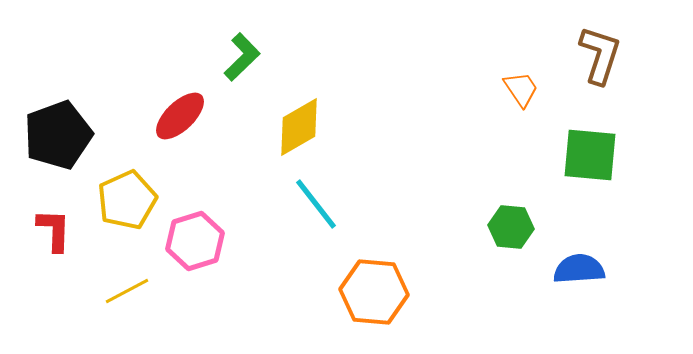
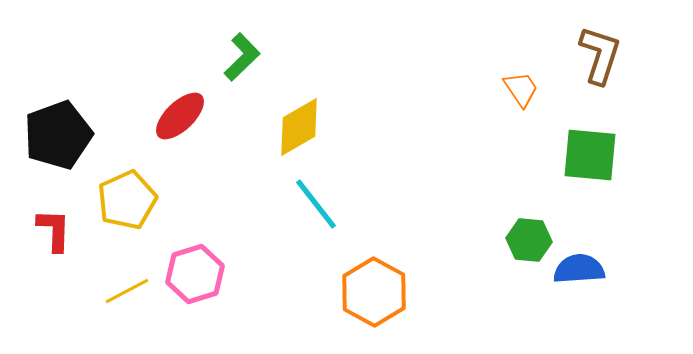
green hexagon: moved 18 px right, 13 px down
pink hexagon: moved 33 px down
orange hexagon: rotated 24 degrees clockwise
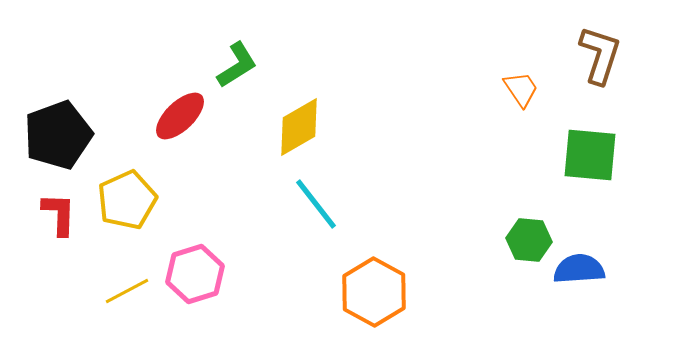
green L-shape: moved 5 px left, 8 px down; rotated 12 degrees clockwise
red L-shape: moved 5 px right, 16 px up
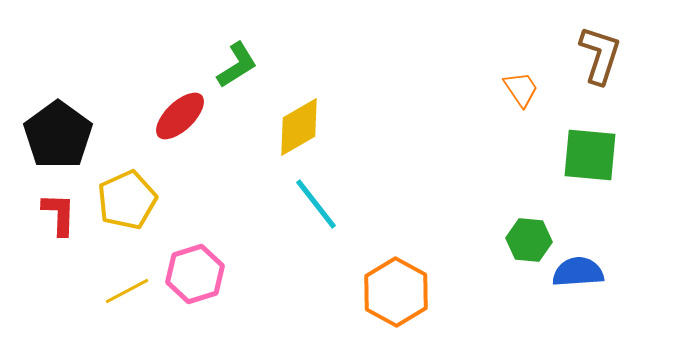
black pentagon: rotated 16 degrees counterclockwise
blue semicircle: moved 1 px left, 3 px down
orange hexagon: moved 22 px right
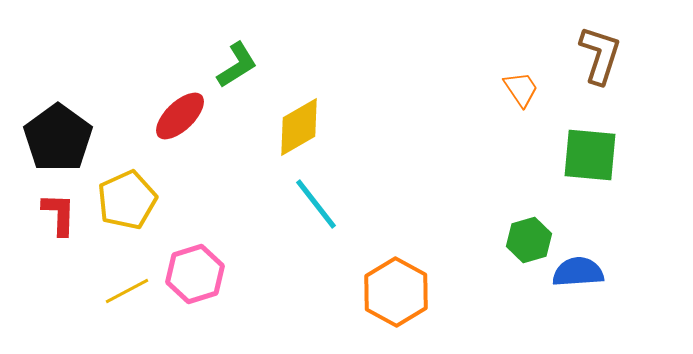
black pentagon: moved 3 px down
green hexagon: rotated 21 degrees counterclockwise
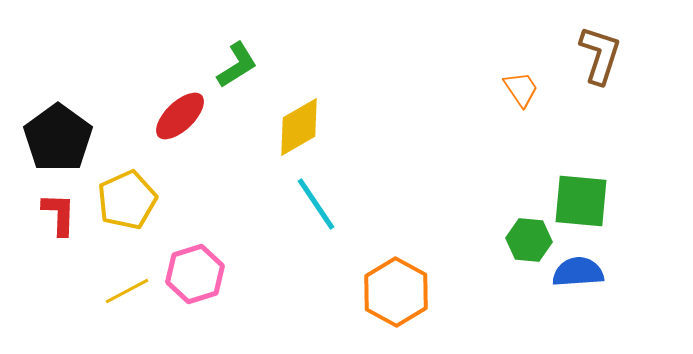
green square: moved 9 px left, 46 px down
cyan line: rotated 4 degrees clockwise
green hexagon: rotated 21 degrees clockwise
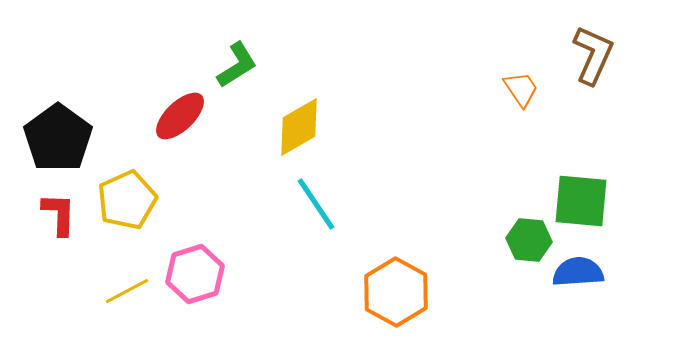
brown L-shape: moved 7 px left; rotated 6 degrees clockwise
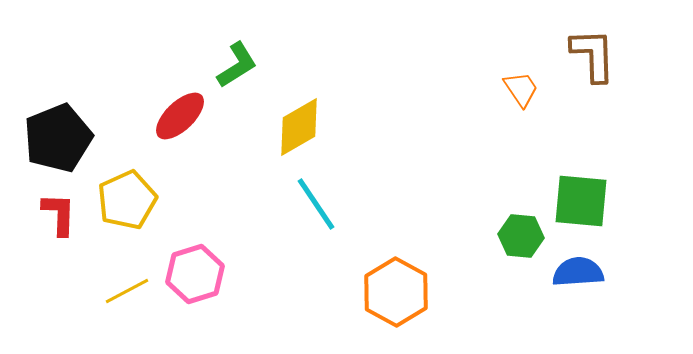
brown L-shape: rotated 26 degrees counterclockwise
black pentagon: rotated 14 degrees clockwise
green hexagon: moved 8 px left, 4 px up
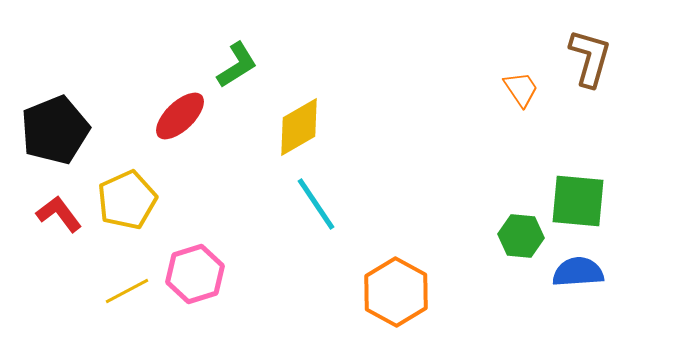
brown L-shape: moved 3 px left, 3 px down; rotated 18 degrees clockwise
black pentagon: moved 3 px left, 8 px up
green square: moved 3 px left
red L-shape: rotated 39 degrees counterclockwise
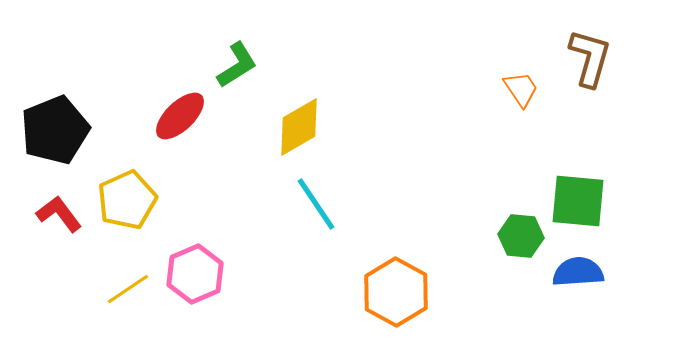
pink hexagon: rotated 6 degrees counterclockwise
yellow line: moved 1 px right, 2 px up; rotated 6 degrees counterclockwise
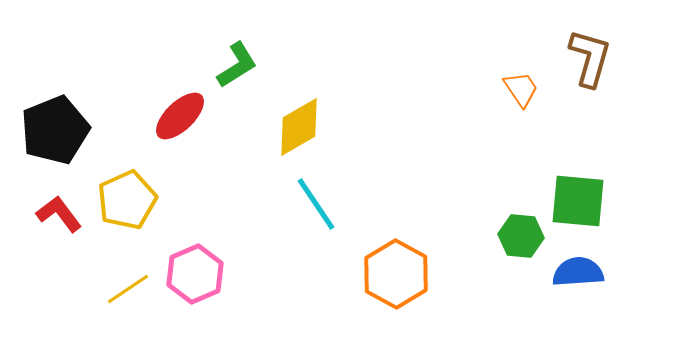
orange hexagon: moved 18 px up
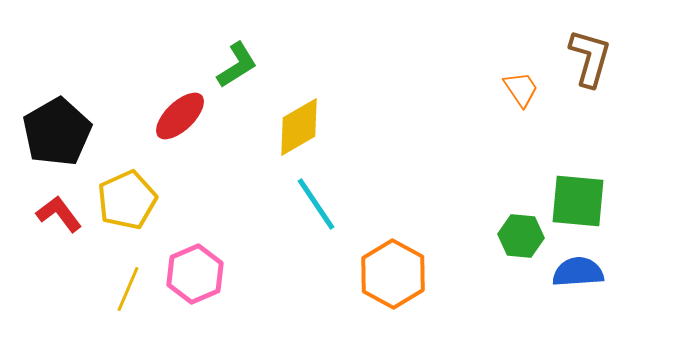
black pentagon: moved 2 px right, 2 px down; rotated 8 degrees counterclockwise
orange hexagon: moved 3 px left
yellow line: rotated 33 degrees counterclockwise
